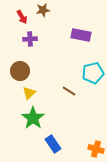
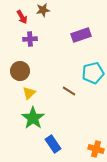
purple rectangle: rotated 30 degrees counterclockwise
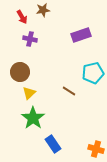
purple cross: rotated 16 degrees clockwise
brown circle: moved 1 px down
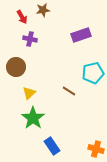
brown circle: moved 4 px left, 5 px up
blue rectangle: moved 1 px left, 2 px down
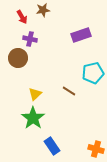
brown circle: moved 2 px right, 9 px up
yellow triangle: moved 6 px right, 1 px down
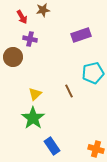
brown circle: moved 5 px left, 1 px up
brown line: rotated 32 degrees clockwise
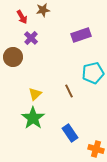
purple cross: moved 1 px right, 1 px up; rotated 32 degrees clockwise
blue rectangle: moved 18 px right, 13 px up
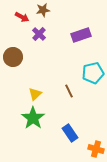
red arrow: rotated 32 degrees counterclockwise
purple cross: moved 8 px right, 4 px up
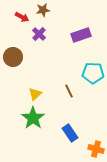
cyan pentagon: rotated 15 degrees clockwise
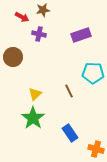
purple cross: rotated 32 degrees counterclockwise
